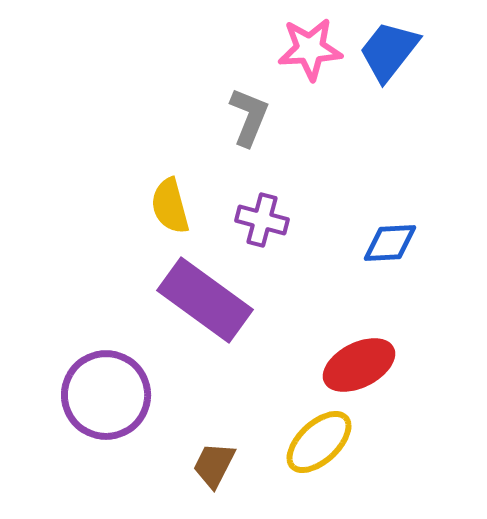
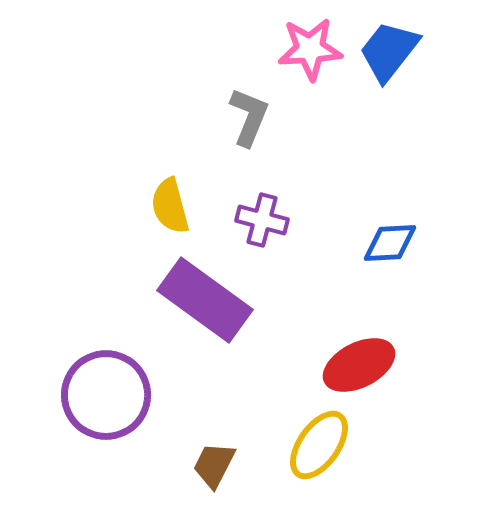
yellow ellipse: moved 3 px down; rotated 12 degrees counterclockwise
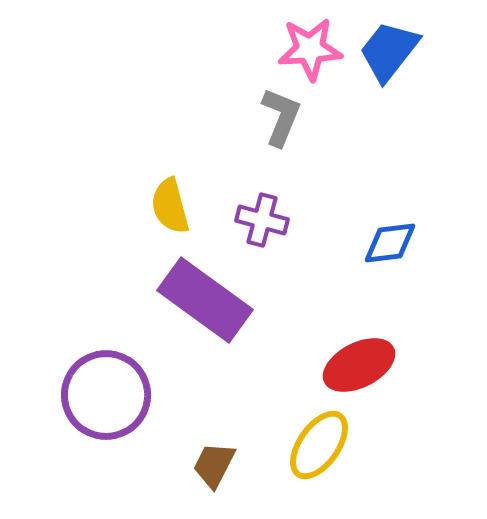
gray L-shape: moved 32 px right
blue diamond: rotated 4 degrees counterclockwise
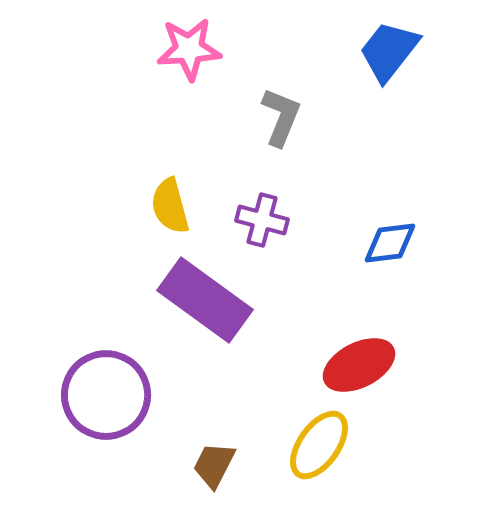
pink star: moved 121 px left
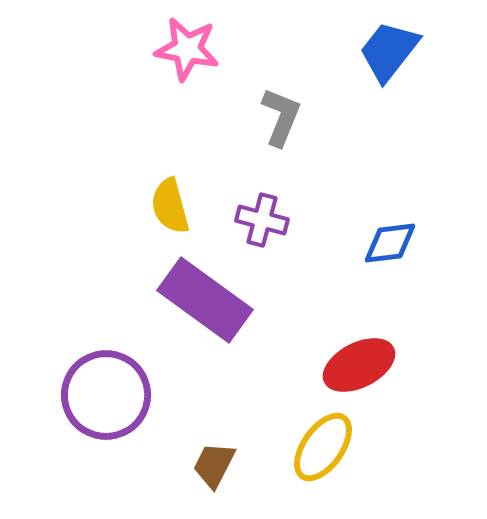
pink star: moved 2 px left; rotated 14 degrees clockwise
yellow ellipse: moved 4 px right, 2 px down
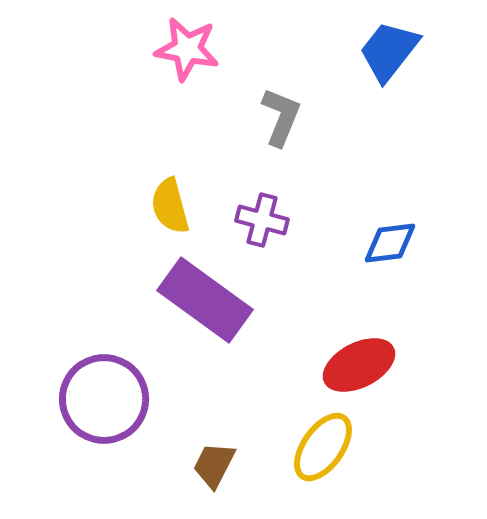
purple circle: moved 2 px left, 4 px down
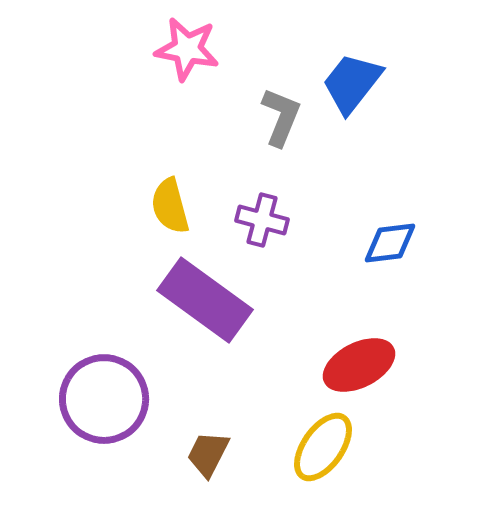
blue trapezoid: moved 37 px left, 32 px down
brown trapezoid: moved 6 px left, 11 px up
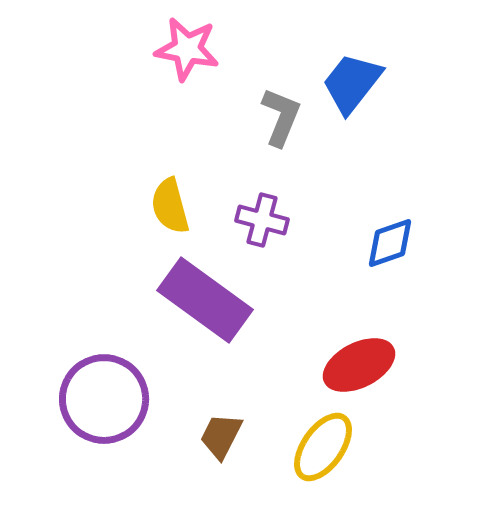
blue diamond: rotated 12 degrees counterclockwise
brown trapezoid: moved 13 px right, 18 px up
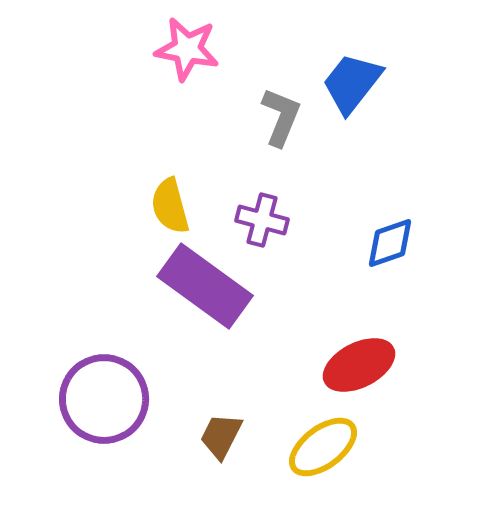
purple rectangle: moved 14 px up
yellow ellipse: rotated 18 degrees clockwise
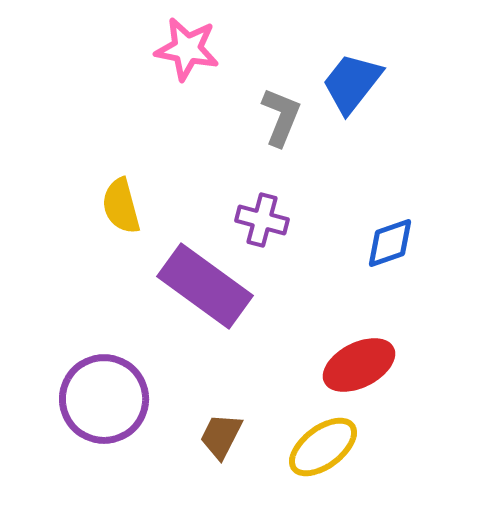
yellow semicircle: moved 49 px left
